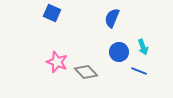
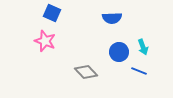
blue semicircle: rotated 114 degrees counterclockwise
pink star: moved 12 px left, 21 px up
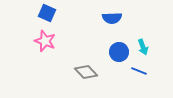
blue square: moved 5 px left
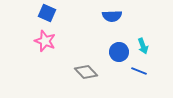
blue semicircle: moved 2 px up
cyan arrow: moved 1 px up
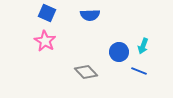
blue semicircle: moved 22 px left, 1 px up
pink star: rotated 10 degrees clockwise
cyan arrow: rotated 42 degrees clockwise
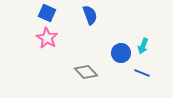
blue semicircle: rotated 108 degrees counterclockwise
pink star: moved 2 px right, 3 px up
blue circle: moved 2 px right, 1 px down
blue line: moved 3 px right, 2 px down
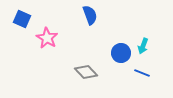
blue square: moved 25 px left, 6 px down
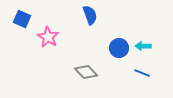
pink star: moved 1 px right, 1 px up
cyan arrow: rotated 70 degrees clockwise
blue circle: moved 2 px left, 5 px up
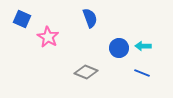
blue semicircle: moved 3 px down
gray diamond: rotated 25 degrees counterclockwise
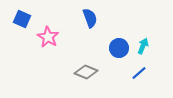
cyan arrow: rotated 112 degrees clockwise
blue line: moved 3 px left; rotated 63 degrees counterclockwise
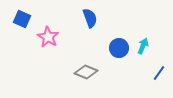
blue line: moved 20 px right; rotated 14 degrees counterclockwise
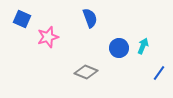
pink star: rotated 25 degrees clockwise
